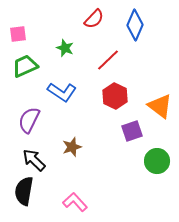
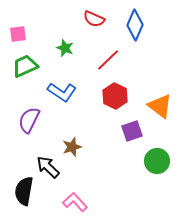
red semicircle: rotated 70 degrees clockwise
black arrow: moved 14 px right, 7 px down
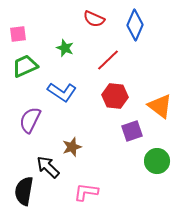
red hexagon: rotated 20 degrees counterclockwise
purple semicircle: moved 1 px right
pink L-shape: moved 11 px right, 10 px up; rotated 40 degrees counterclockwise
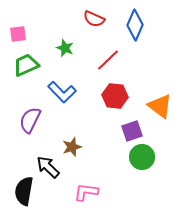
green trapezoid: moved 1 px right, 1 px up
blue L-shape: rotated 12 degrees clockwise
green circle: moved 15 px left, 4 px up
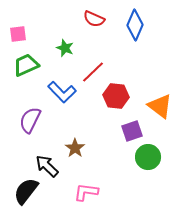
red line: moved 15 px left, 12 px down
red hexagon: moved 1 px right
brown star: moved 3 px right, 1 px down; rotated 18 degrees counterclockwise
green circle: moved 6 px right
black arrow: moved 1 px left, 1 px up
black semicircle: moved 2 px right; rotated 28 degrees clockwise
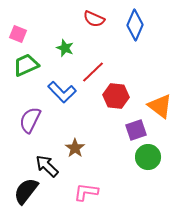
pink square: rotated 30 degrees clockwise
purple square: moved 4 px right, 1 px up
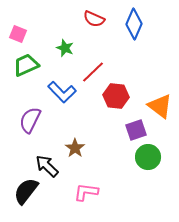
blue diamond: moved 1 px left, 1 px up
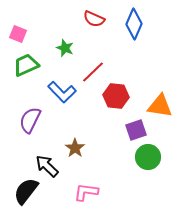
orange triangle: rotated 28 degrees counterclockwise
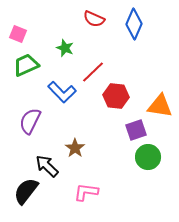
purple semicircle: moved 1 px down
